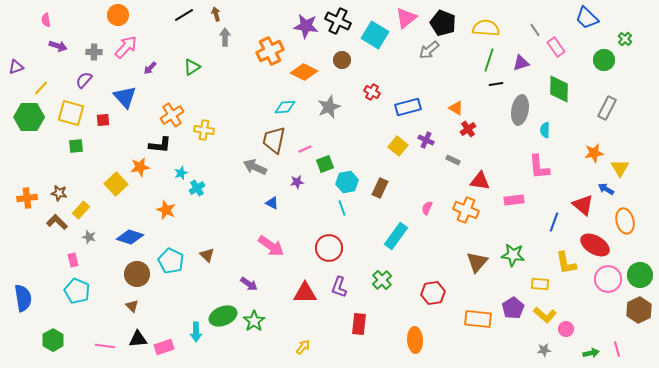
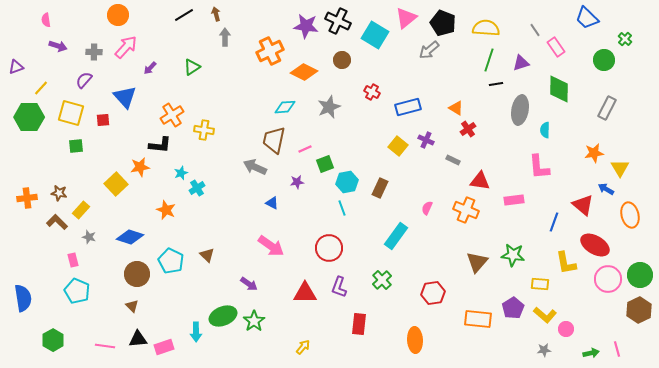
orange ellipse at (625, 221): moved 5 px right, 6 px up
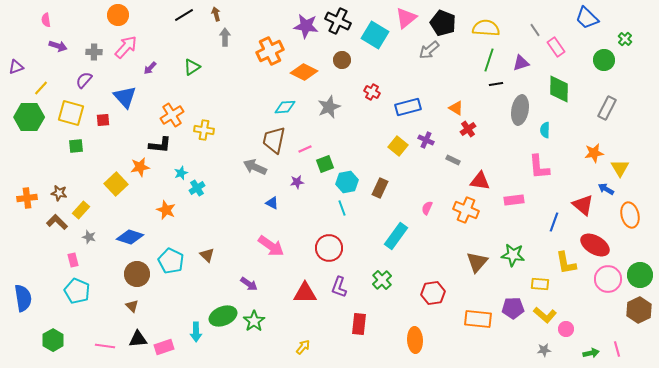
purple pentagon at (513, 308): rotated 30 degrees clockwise
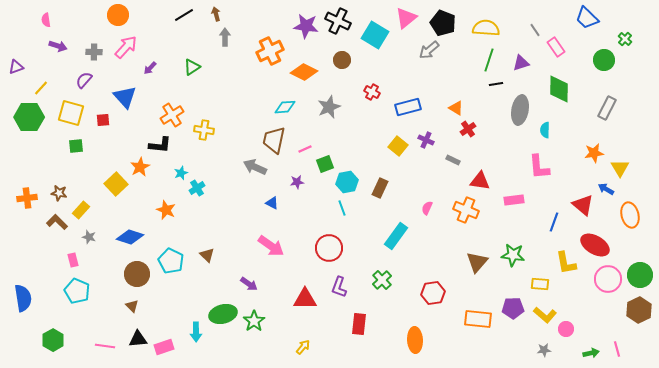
orange star at (140, 167): rotated 18 degrees counterclockwise
red triangle at (305, 293): moved 6 px down
green ellipse at (223, 316): moved 2 px up; rotated 8 degrees clockwise
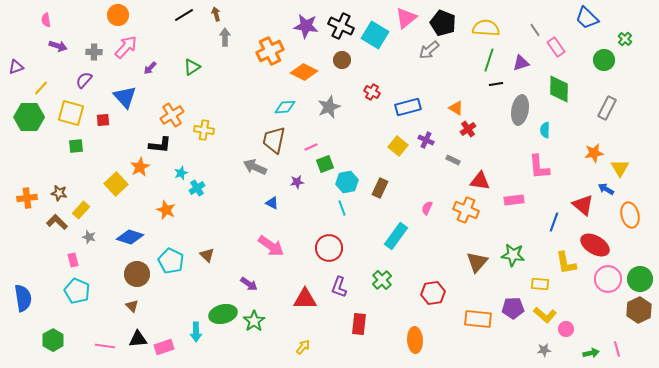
black cross at (338, 21): moved 3 px right, 5 px down
pink line at (305, 149): moved 6 px right, 2 px up
green circle at (640, 275): moved 4 px down
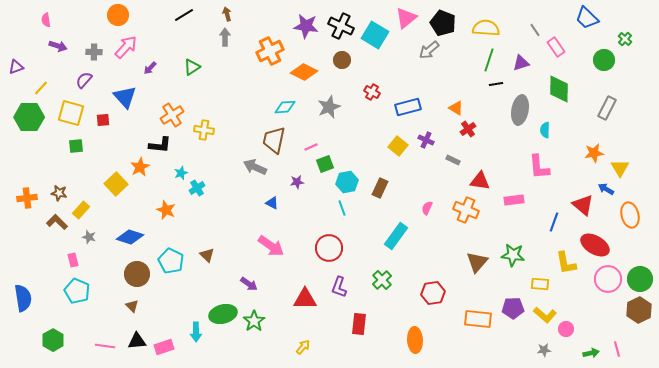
brown arrow at (216, 14): moved 11 px right
black triangle at (138, 339): moved 1 px left, 2 px down
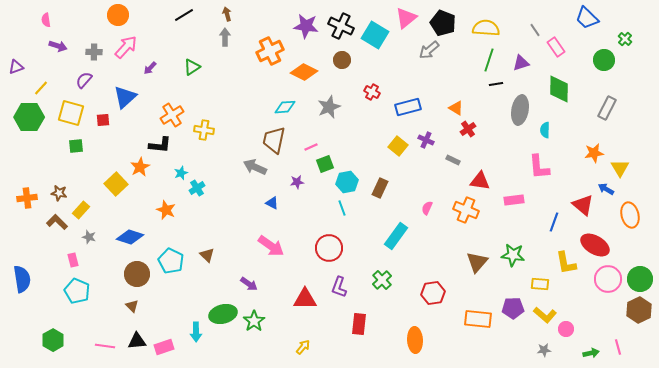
blue triangle at (125, 97): rotated 30 degrees clockwise
blue semicircle at (23, 298): moved 1 px left, 19 px up
pink line at (617, 349): moved 1 px right, 2 px up
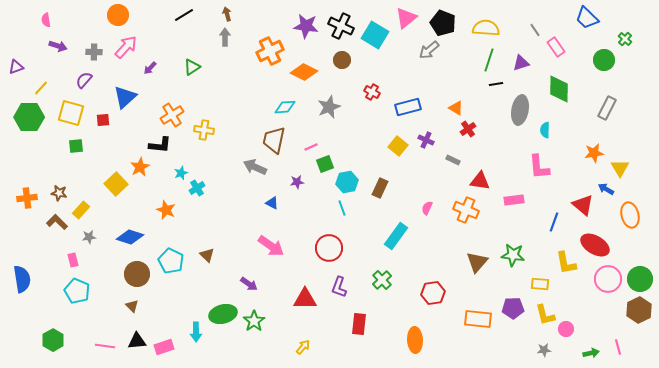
gray star at (89, 237): rotated 24 degrees counterclockwise
yellow L-shape at (545, 315): rotated 35 degrees clockwise
